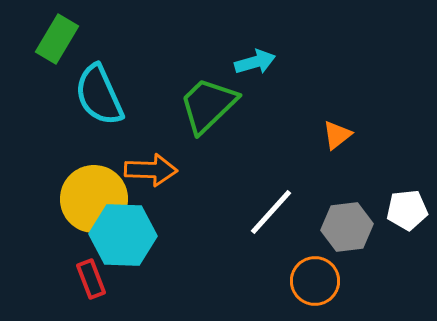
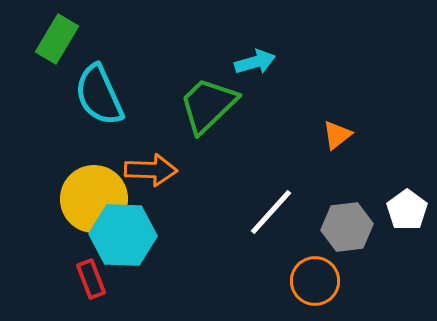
white pentagon: rotated 30 degrees counterclockwise
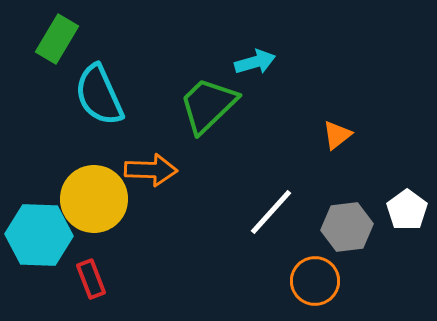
cyan hexagon: moved 84 px left
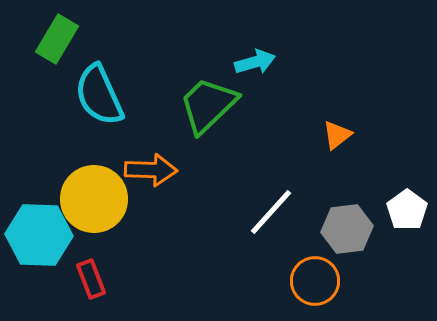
gray hexagon: moved 2 px down
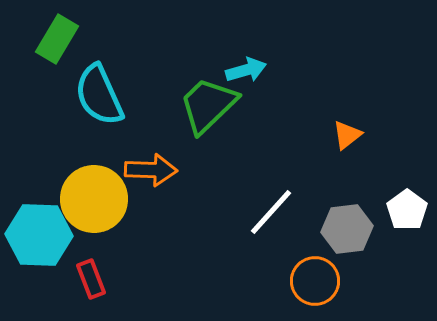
cyan arrow: moved 9 px left, 8 px down
orange triangle: moved 10 px right
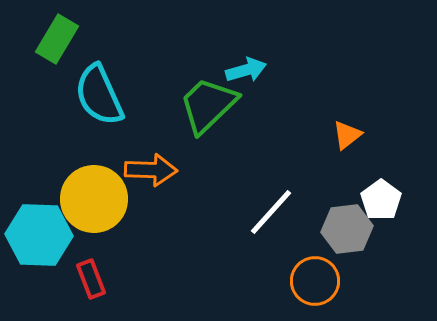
white pentagon: moved 26 px left, 10 px up
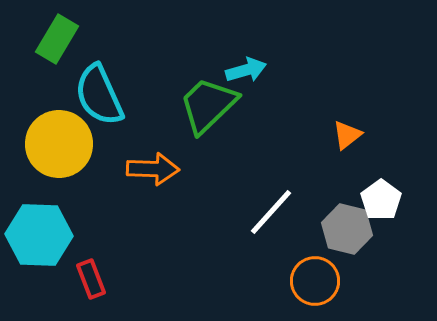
orange arrow: moved 2 px right, 1 px up
yellow circle: moved 35 px left, 55 px up
gray hexagon: rotated 21 degrees clockwise
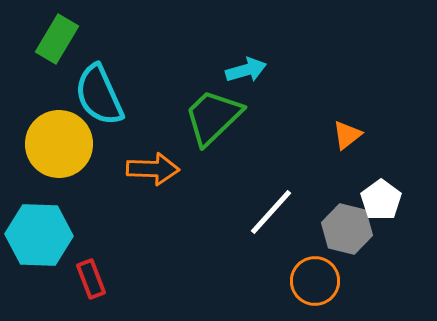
green trapezoid: moved 5 px right, 12 px down
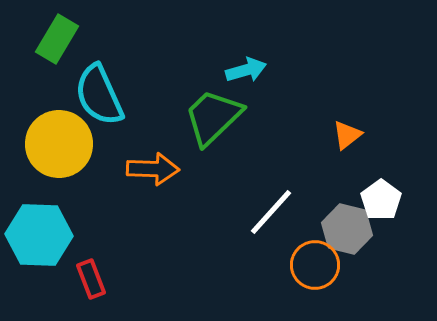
orange circle: moved 16 px up
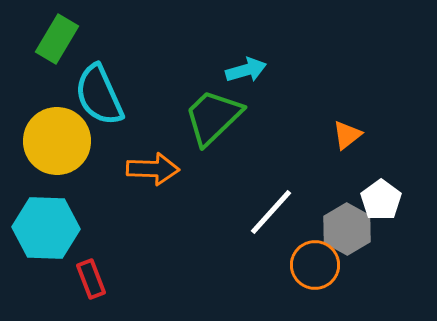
yellow circle: moved 2 px left, 3 px up
gray hexagon: rotated 15 degrees clockwise
cyan hexagon: moved 7 px right, 7 px up
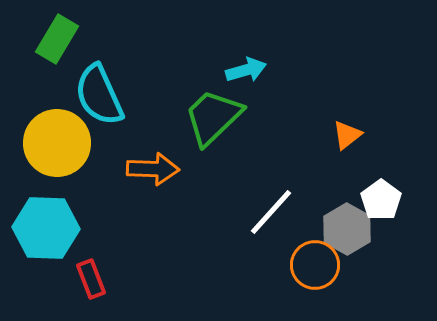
yellow circle: moved 2 px down
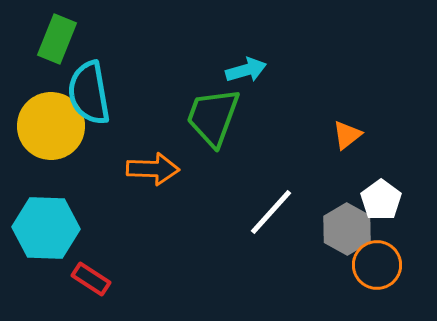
green rectangle: rotated 9 degrees counterclockwise
cyan semicircle: moved 10 px left, 2 px up; rotated 14 degrees clockwise
green trapezoid: rotated 26 degrees counterclockwise
yellow circle: moved 6 px left, 17 px up
orange circle: moved 62 px right
red rectangle: rotated 36 degrees counterclockwise
